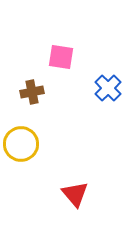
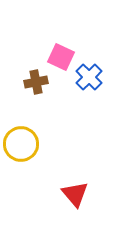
pink square: rotated 16 degrees clockwise
blue cross: moved 19 px left, 11 px up
brown cross: moved 4 px right, 10 px up
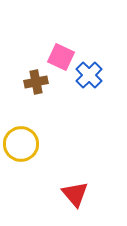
blue cross: moved 2 px up
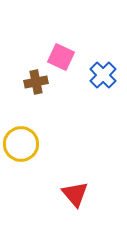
blue cross: moved 14 px right
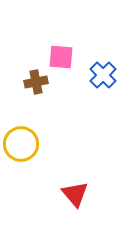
pink square: rotated 20 degrees counterclockwise
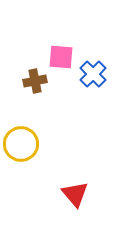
blue cross: moved 10 px left, 1 px up
brown cross: moved 1 px left, 1 px up
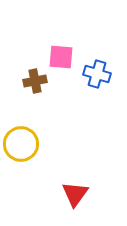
blue cross: moved 4 px right; rotated 28 degrees counterclockwise
red triangle: rotated 16 degrees clockwise
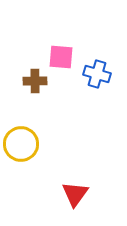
brown cross: rotated 10 degrees clockwise
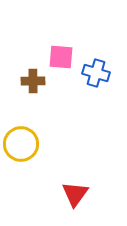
blue cross: moved 1 px left, 1 px up
brown cross: moved 2 px left
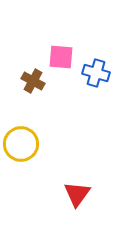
brown cross: rotated 30 degrees clockwise
red triangle: moved 2 px right
